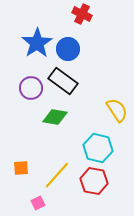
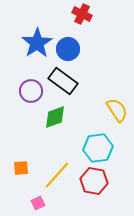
purple circle: moved 3 px down
green diamond: rotated 30 degrees counterclockwise
cyan hexagon: rotated 20 degrees counterclockwise
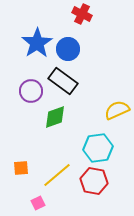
yellow semicircle: rotated 80 degrees counterclockwise
yellow line: rotated 8 degrees clockwise
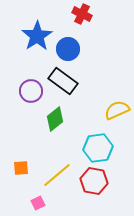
blue star: moved 7 px up
green diamond: moved 2 px down; rotated 20 degrees counterclockwise
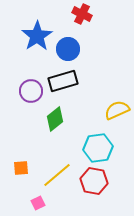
black rectangle: rotated 52 degrees counterclockwise
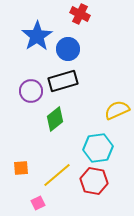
red cross: moved 2 px left
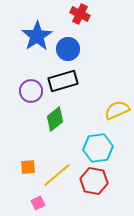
orange square: moved 7 px right, 1 px up
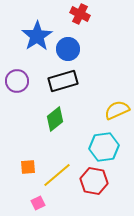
purple circle: moved 14 px left, 10 px up
cyan hexagon: moved 6 px right, 1 px up
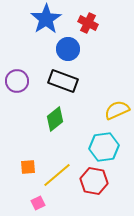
red cross: moved 8 px right, 9 px down
blue star: moved 9 px right, 17 px up
black rectangle: rotated 36 degrees clockwise
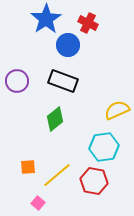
blue circle: moved 4 px up
pink square: rotated 24 degrees counterclockwise
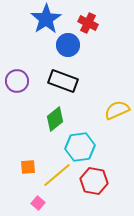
cyan hexagon: moved 24 px left
